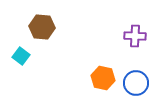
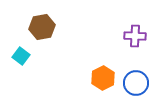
brown hexagon: rotated 15 degrees counterclockwise
orange hexagon: rotated 20 degrees clockwise
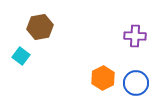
brown hexagon: moved 2 px left
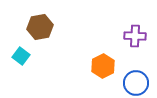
orange hexagon: moved 12 px up
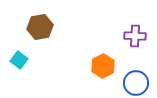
cyan square: moved 2 px left, 4 px down
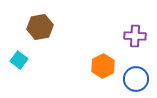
blue circle: moved 4 px up
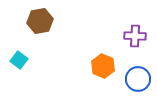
brown hexagon: moved 6 px up
orange hexagon: rotated 10 degrees counterclockwise
blue circle: moved 2 px right
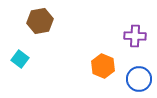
cyan square: moved 1 px right, 1 px up
blue circle: moved 1 px right
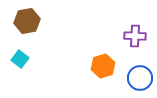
brown hexagon: moved 13 px left
orange hexagon: rotated 20 degrees clockwise
blue circle: moved 1 px right, 1 px up
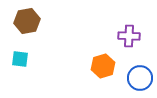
purple cross: moved 6 px left
cyan square: rotated 30 degrees counterclockwise
